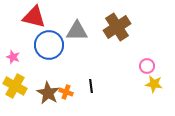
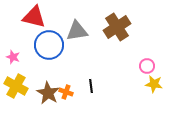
gray triangle: rotated 10 degrees counterclockwise
yellow cross: moved 1 px right
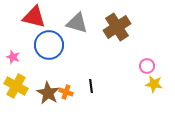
gray triangle: moved 8 px up; rotated 25 degrees clockwise
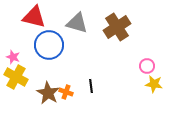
yellow cross: moved 9 px up
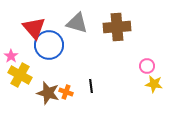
red triangle: moved 11 px down; rotated 35 degrees clockwise
brown cross: rotated 28 degrees clockwise
pink star: moved 2 px left, 1 px up; rotated 16 degrees clockwise
yellow cross: moved 4 px right, 2 px up
brown star: rotated 15 degrees counterclockwise
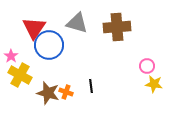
red triangle: rotated 15 degrees clockwise
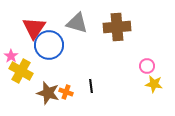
yellow cross: moved 1 px right, 4 px up
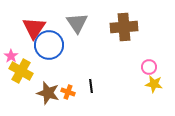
gray triangle: rotated 40 degrees clockwise
brown cross: moved 7 px right
pink circle: moved 2 px right, 1 px down
orange cross: moved 2 px right
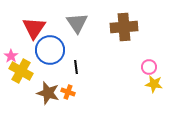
blue circle: moved 1 px right, 5 px down
black line: moved 15 px left, 19 px up
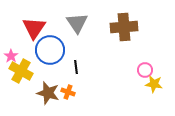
pink circle: moved 4 px left, 3 px down
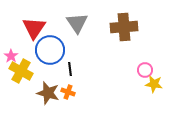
black line: moved 6 px left, 2 px down
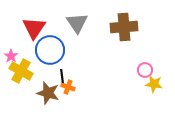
black line: moved 8 px left, 7 px down
orange cross: moved 5 px up
